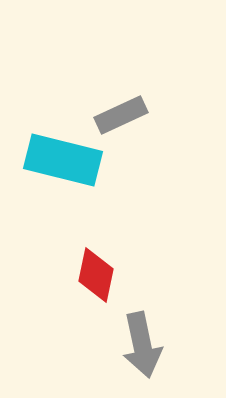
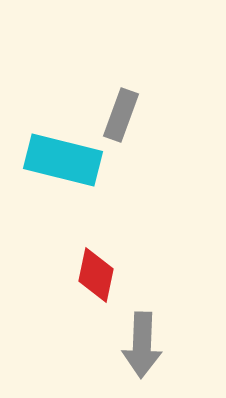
gray rectangle: rotated 45 degrees counterclockwise
gray arrow: rotated 14 degrees clockwise
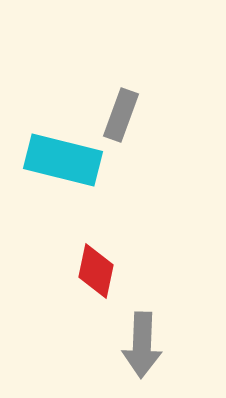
red diamond: moved 4 px up
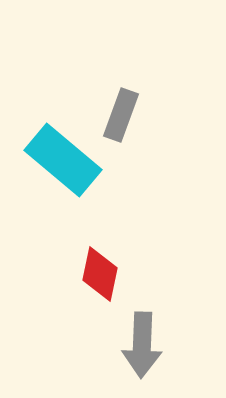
cyan rectangle: rotated 26 degrees clockwise
red diamond: moved 4 px right, 3 px down
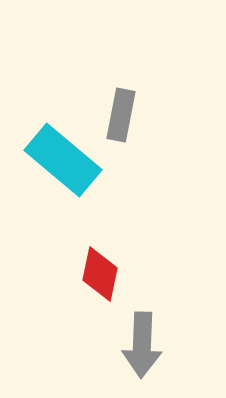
gray rectangle: rotated 9 degrees counterclockwise
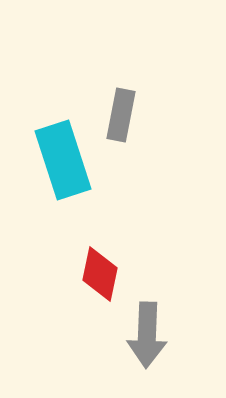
cyan rectangle: rotated 32 degrees clockwise
gray arrow: moved 5 px right, 10 px up
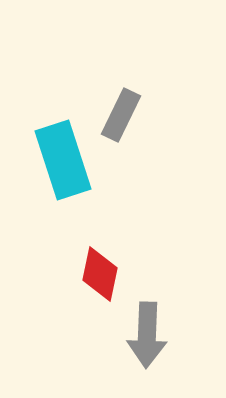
gray rectangle: rotated 15 degrees clockwise
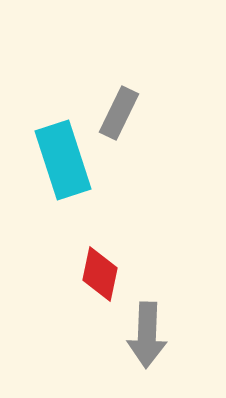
gray rectangle: moved 2 px left, 2 px up
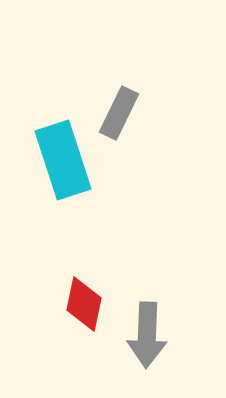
red diamond: moved 16 px left, 30 px down
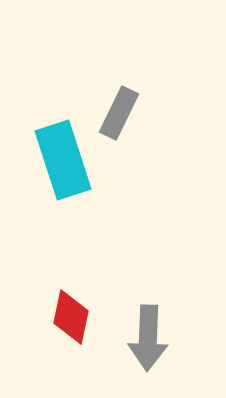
red diamond: moved 13 px left, 13 px down
gray arrow: moved 1 px right, 3 px down
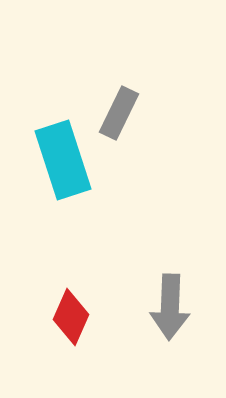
red diamond: rotated 12 degrees clockwise
gray arrow: moved 22 px right, 31 px up
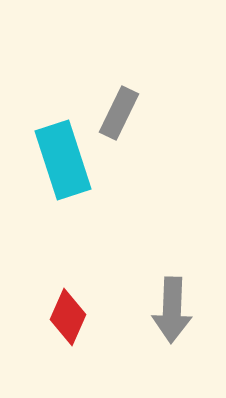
gray arrow: moved 2 px right, 3 px down
red diamond: moved 3 px left
